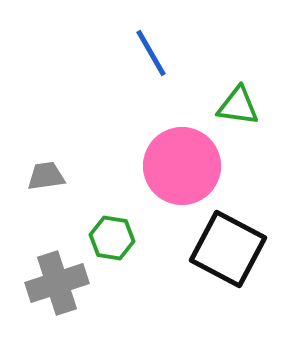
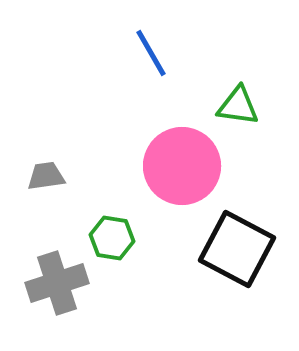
black square: moved 9 px right
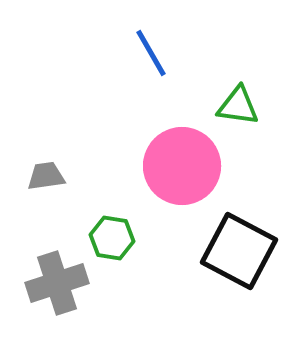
black square: moved 2 px right, 2 px down
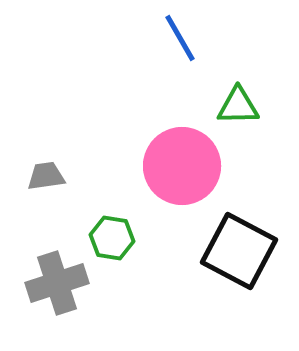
blue line: moved 29 px right, 15 px up
green triangle: rotated 9 degrees counterclockwise
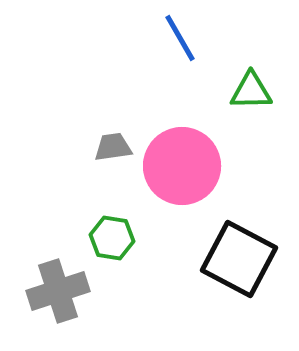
green triangle: moved 13 px right, 15 px up
gray trapezoid: moved 67 px right, 29 px up
black square: moved 8 px down
gray cross: moved 1 px right, 8 px down
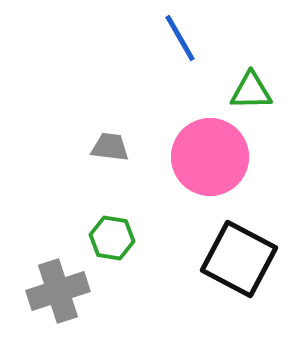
gray trapezoid: moved 3 px left; rotated 15 degrees clockwise
pink circle: moved 28 px right, 9 px up
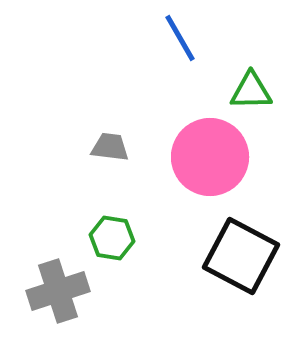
black square: moved 2 px right, 3 px up
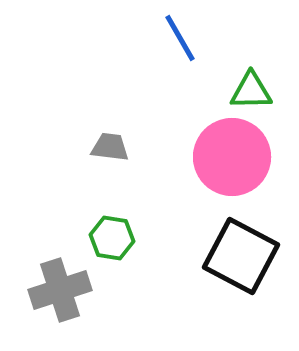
pink circle: moved 22 px right
gray cross: moved 2 px right, 1 px up
